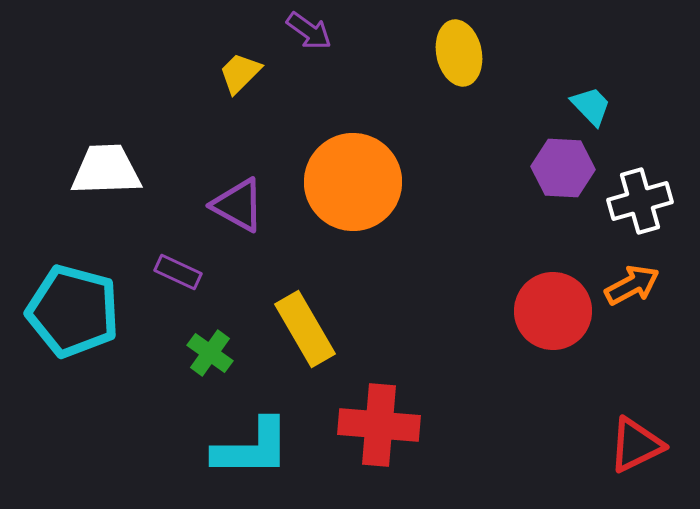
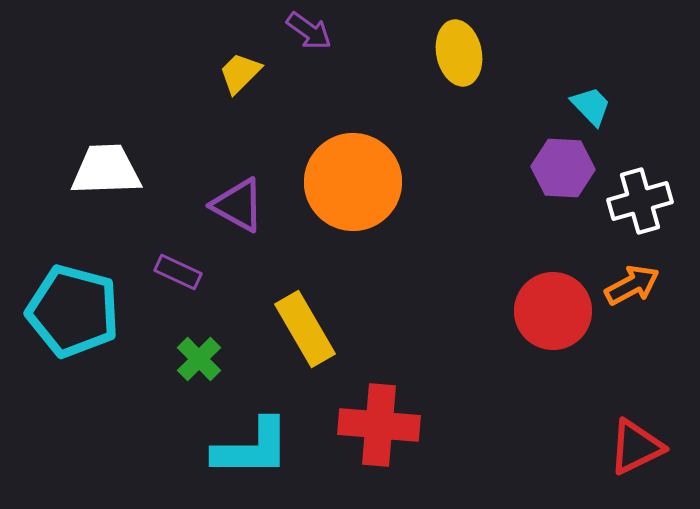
green cross: moved 11 px left, 6 px down; rotated 9 degrees clockwise
red triangle: moved 2 px down
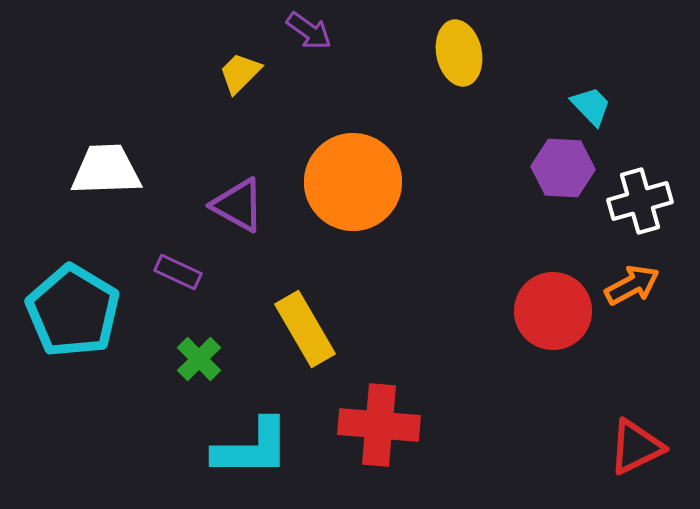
cyan pentagon: rotated 16 degrees clockwise
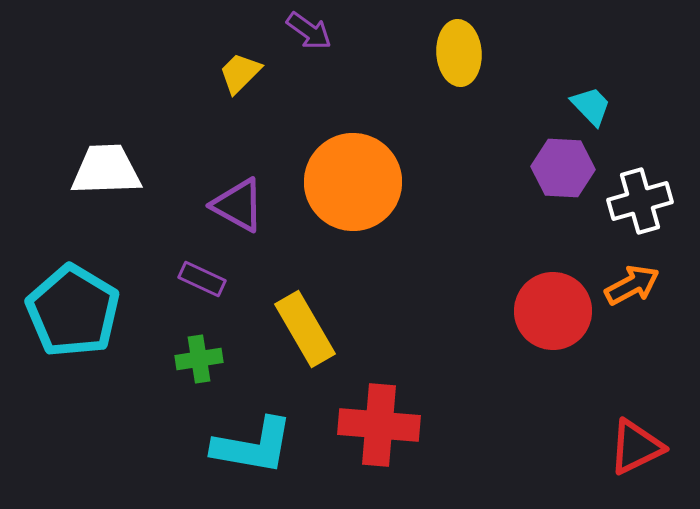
yellow ellipse: rotated 8 degrees clockwise
purple rectangle: moved 24 px right, 7 px down
green cross: rotated 36 degrees clockwise
cyan L-shape: moved 1 px right, 2 px up; rotated 10 degrees clockwise
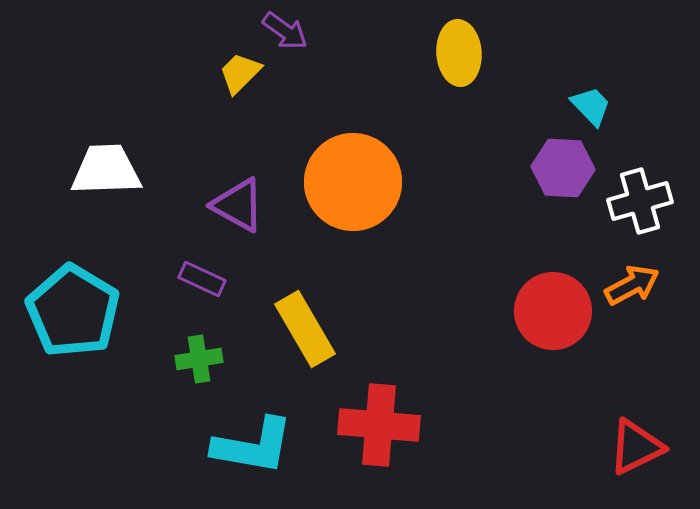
purple arrow: moved 24 px left
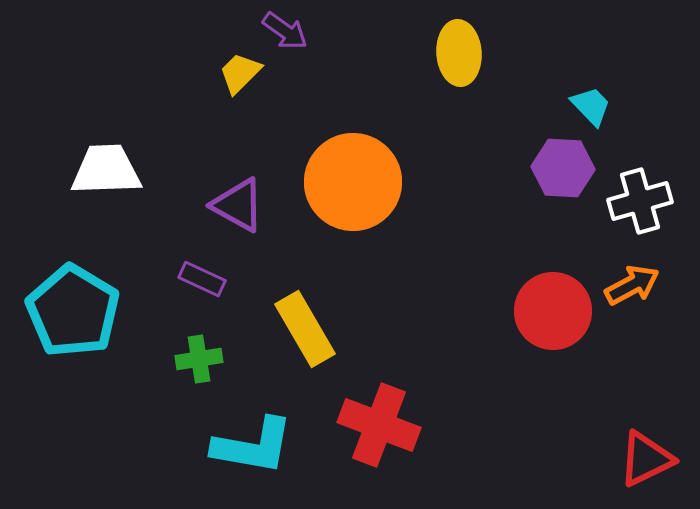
red cross: rotated 16 degrees clockwise
red triangle: moved 10 px right, 12 px down
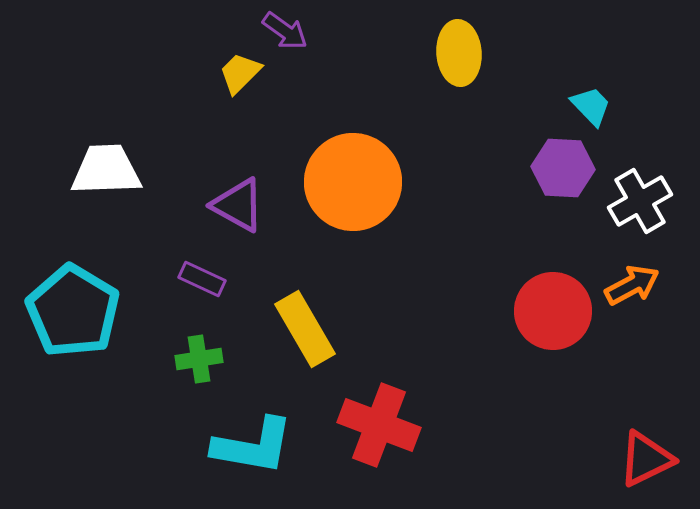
white cross: rotated 14 degrees counterclockwise
